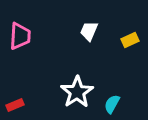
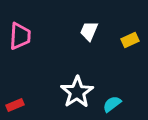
cyan semicircle: rotated 24 degrees clockwise
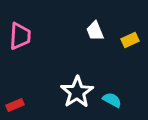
white trapezoid: moved 6 px right; rotated 45 degrees counterclockwise
cyan semicircle: moved 4 px up; rotated 66 degrees clockwise
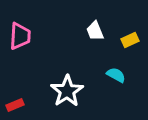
white star: moved 10 px left, 1 px up
cyan semicircle: moved 4 px right, 25 px up
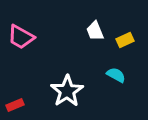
pink trapezoid: moved 1 px right, 1 px down; rotated 116 degrees clockwise
yellow rectangle: moved 5 px left
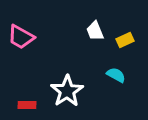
red rectangle: moved 12 px right; rotated 24 degrees clockwise
